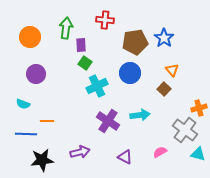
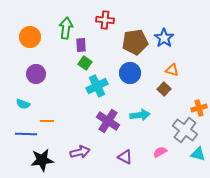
orange triangle: rotated 32 degrees counterclockwise
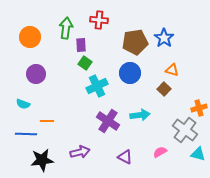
red cross: moved 6 px left
